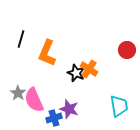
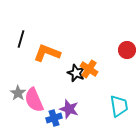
orange L-shape: rotated 88 degrees clockwise
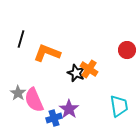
purple star: rotated 18 degrees clockwise
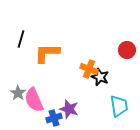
orange L-shape: rotated 20 degrees counterclockwise
orange cross: rotated 12 degrees counterclockwise
black star: moved 24 px right, 4 px down
purple star: rotated 18 degrees counterclockwise
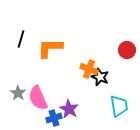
orange L-shape: moved 3 px right, 5 px up
pink semicircle: moved 4 px right, 2 px up
purple star: rotated 12 degrees clockwise
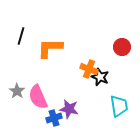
black line: moved 3 px up
red circle: moved 5 px left, 3 px up
gray star: moved 1 px left, 2 px up
pink semicircle: moved 1 px up
purple star: rotated 18 degrees counterclockwise
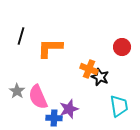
purple star: rotated 30 degrees counterclockwise
blue cross: rotated 21 degrees clockwise
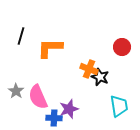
gray star: moved 1 px left
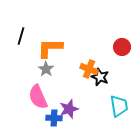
gray star: moved 30 px right, 22 px up
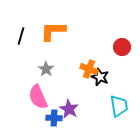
orange L-shape: moved 3 px right, 17 px up
purple star: rotated 24 degrees counterclockwise
